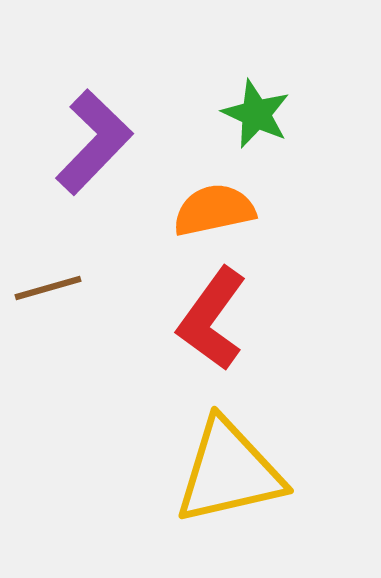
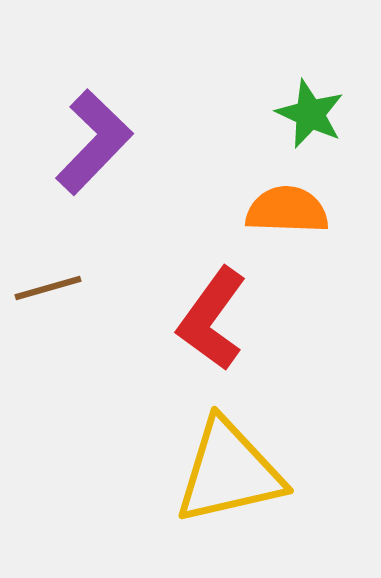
green star: moved 54 px right
orange semicircle: moved 73 px right; rotated 14 degrees clockwise
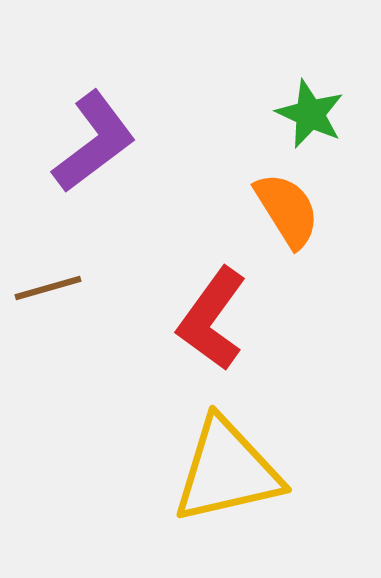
purple L-shape: rotated 9 degrees clockwise
orange semicircle: rotated 56 degrees clockwise
yellow triangle: moved 2 px left, 1 px up
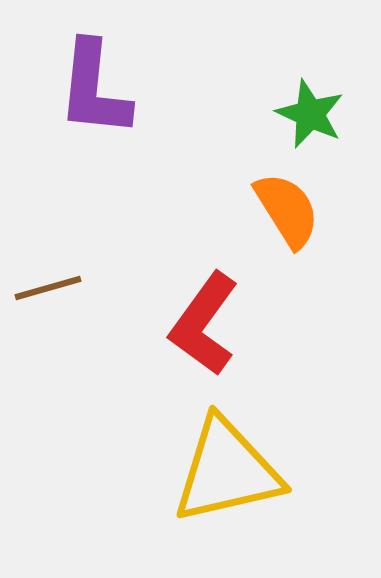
purple L-shape: moved 53 px up; rotated 133 degrees clockwise
red L-shape: moved 8 px left, 5 px down
